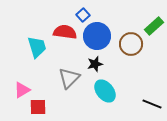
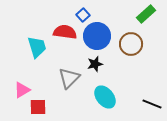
green rectangle: moved 8 px left, 12 px up
cyan ellipse: moved 6 px down
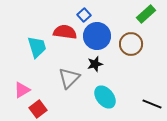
blue square: moved 1 px right
red square: moved 2 px down; rotated 36 degrees counterclockwise
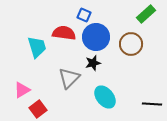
blue square: rotated 24 degrees counterclockwise
red semicircle: moved 1 px left, 1 px down
blue circle: moved 1 px left, 1 px down
black star: moved 2 px left, 1 px up
black line: rotated 18 degrees counterclockwise
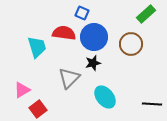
blue square: moved 2 px left, 2 px up
blue circle: moved 2 px left
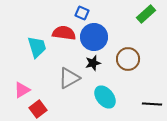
brown circle: moved 3 px left, 15 px down
gray triangle: rotated 15 degrees clockwise
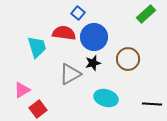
blue square: moved 4 px left; rotated 16 degrees clockwise
gray triangle: moved 1 px right, 4 px up
cyan ellipse: moved 1 px right, 1 px down; rotated 35 degrees counterclockwise
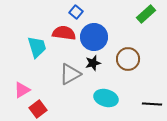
blue square: moved 2 px left, 1 px up
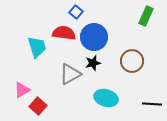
green rectangle: moved 2 px down; rotated 24 degrees counterclockwise
brown circle: moved 4 px right, 2 px down
red square: moved 3 px up; rotated 12 degrees counterclockwise
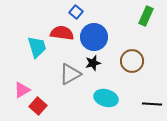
red semicircle: moved 2 px left
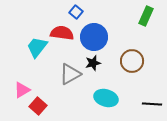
cyan trapezoid: rotated 125 degrees counterclockwise
